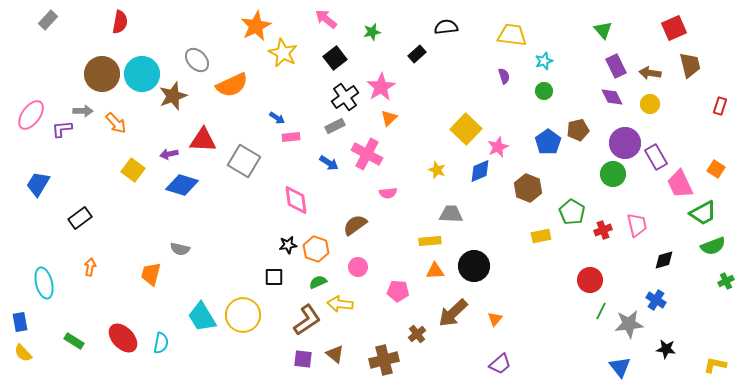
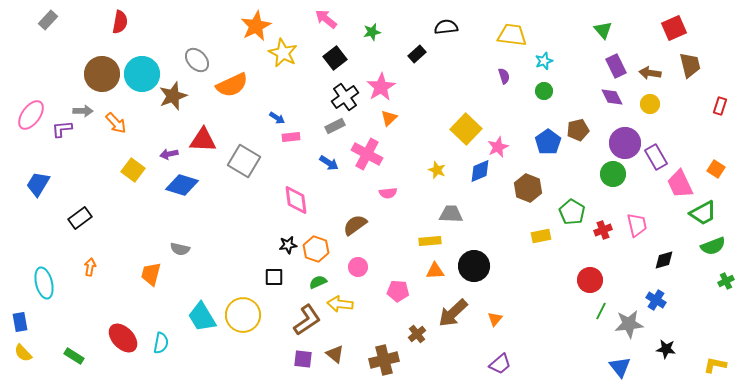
green rectangle at (74, 341): moved 15 px down
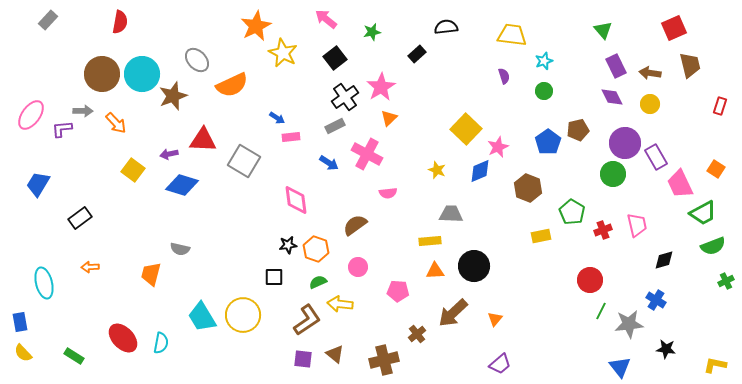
orange arrow at (90, 267): rotated 102 degrees counterclockwise
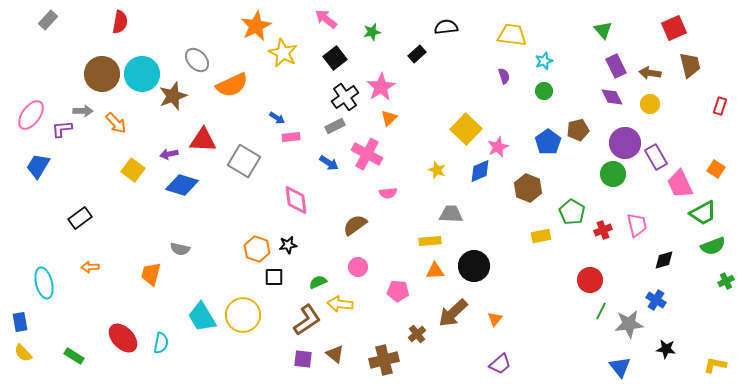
blue trapezoid at (38, 184): moved 18 px up
orange hexagon at (316, 249): moved 59 px left
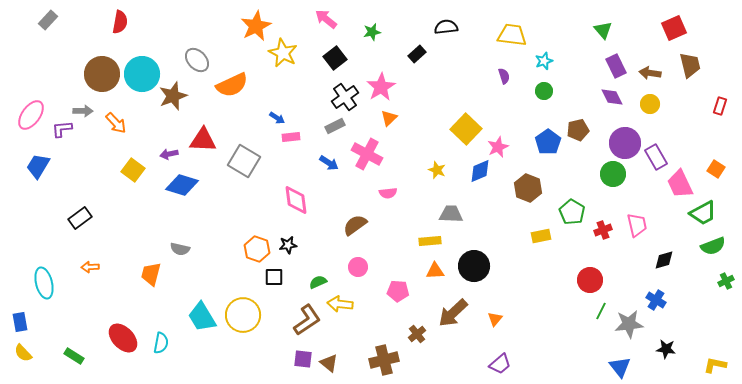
brown triangle at (335, 354): moved 6 px left, 9 px down
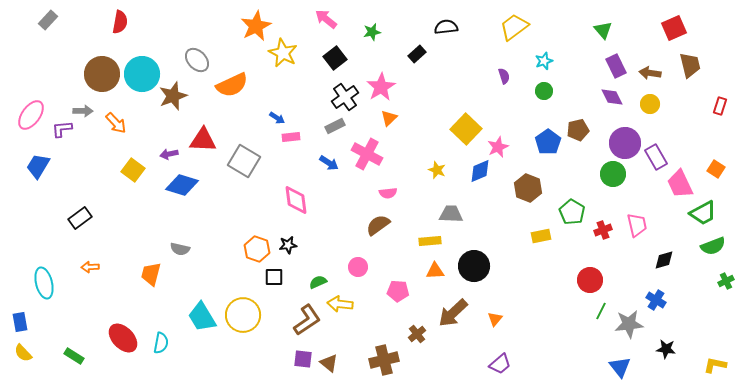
yellow trapezoid at (512, 35): moved 2 px right, 8 px up; rotated 44 degrees counterclockwise
brown semicircle at (355, 225): moved 23 px right
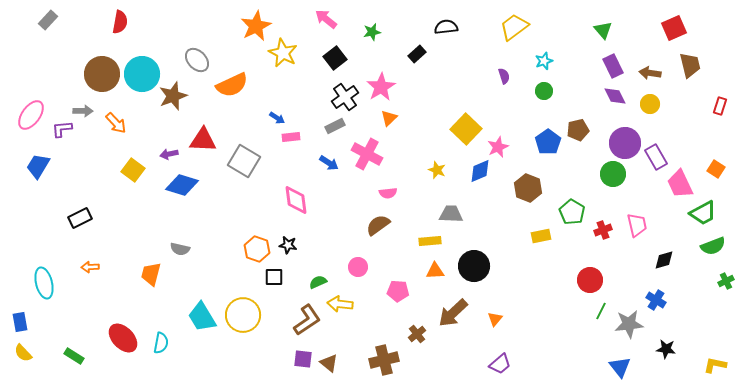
purple rectangle at (616, 66): moved 3 px left
purple diamond at (612, 97): moved 3 px right, 1 px up
black rectangle at (80, 218): rotated 10 degrees clockwise
black star at (288, 245): rotated 18 degrees clockwise
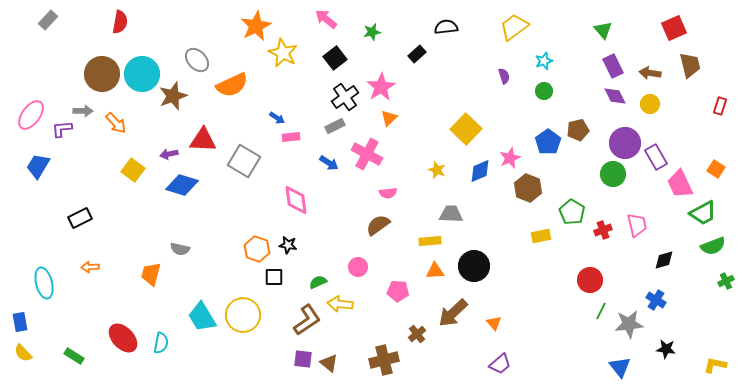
pink star at (498, 147): moved 12 px right, 11 px down
orange triangle at (495, 319): moved 1 px left, 4 px down; rotated 21 degrees counterclockwise
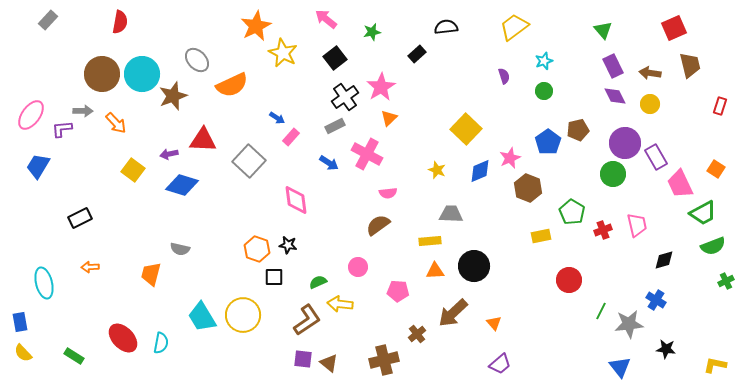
pink rectangle at (291, 137): rotated 42 degrees counterclockwise
gray square at (244, 161): moved 5 px right; rotated 12 degrees clockwise
red circle at (590, 280): moved 21 px left
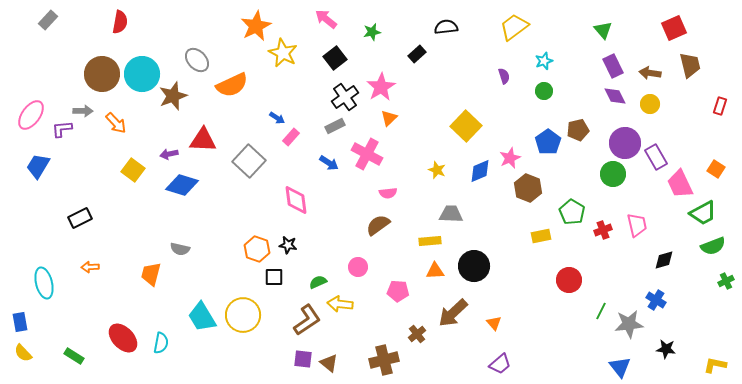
yellow square at (466, 129): moved 3 px up
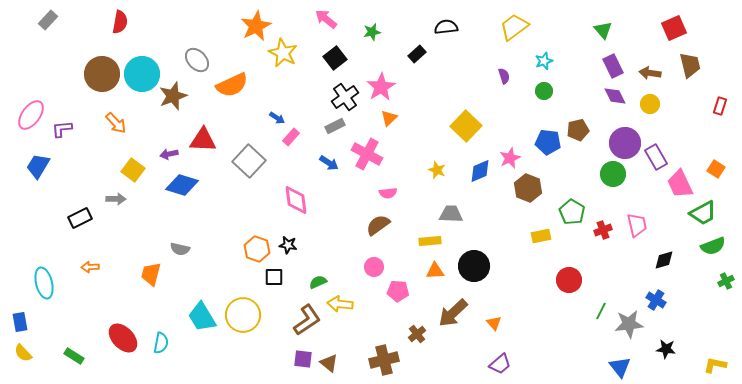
gray arrow at (83, 111): moved 33 px right, 88 px down
blue pentagon at (548, 142): rotated 30 degrees counterclockwise
pink circle at (358, 267): moved 16 px right
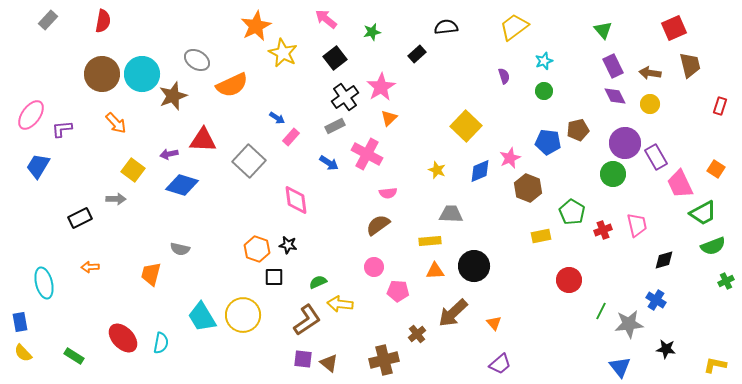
red semicircle at (120, 22): moved 17 px left, 1 px up
gray ellipse at (197, 60): rotated 15 degrees counterclockwise
